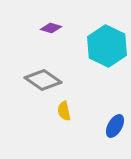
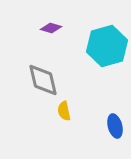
cyan hexagon: rotated 18 degrees clockwise
gray diamond: rotated 42 degrees clockwise
blue ellipse: rotated 45 degrees counterclockwise
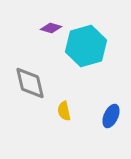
cyan hexagon: moved 21 px left
gray diamond: moved 13 px left, 3 px down
blue ellipse: moved 4 px left, 10 px up; rotated 40 degrees clockwise
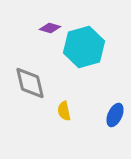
purple diamond: moved 1 px left
cyan hexagon: moved 2 px left, 1 px down
blue ellipse: moved 4 px right, 1 px up
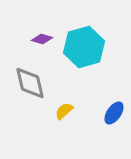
purple diamond: moved 8 px left, 11 px down
yellow semicircle: rotated 60 degrees clockwise
blue ellipse: moved 1 px left, 2 px up; rotated 10 degrees clockwise
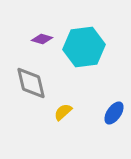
cyan hexagon: rotated 9 degrees clockwise
gray diamond: moved 1 px right
yellow semicircle: moved 1 px left, 1 px down
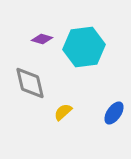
gray diamond: moved 1 px left
